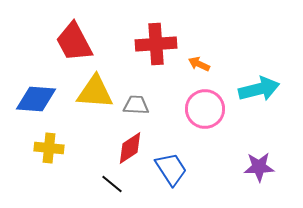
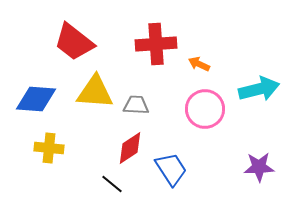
red trapezoid: rotated 24 degrees counterclockwise
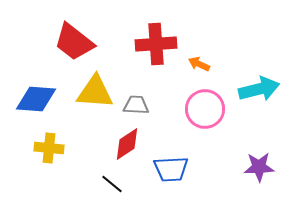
red diamond: moved 3 px left, 4 px up
blue trapezoid: rotated 120 degrees clockwise
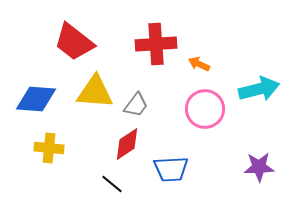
gray trapezoid: rotated 124 degrees clockwise
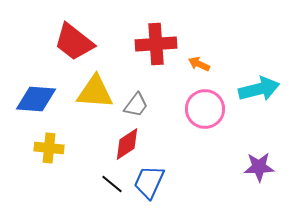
blue trapezoid: moved 22 px left, 13 px down; rotated 117 degrees clockwise
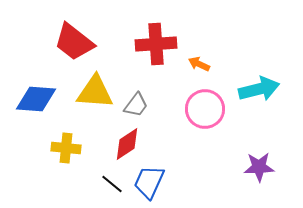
yellow cross: moved 17 px right
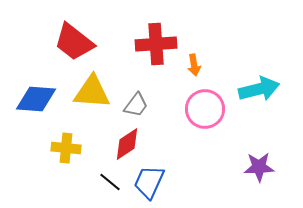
orange arrow: moved 5 px left, 1 px down; rotated 125 degrees counterclockwise
yellow triangle: moved 3 px left
black line: moved 2 px left, 2 px up
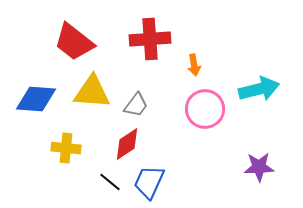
red cross: moved 6 px left, 5 px up
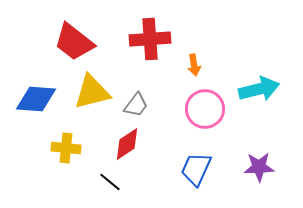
yellow triangle: rotated 18 degrees counterclockwise
blue trapezoid: moved 47 px right, 13 px up
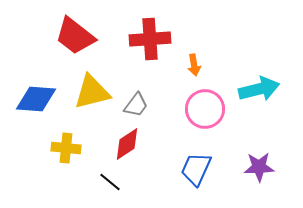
red trapezoid: moved 1 px right, 6 px up
